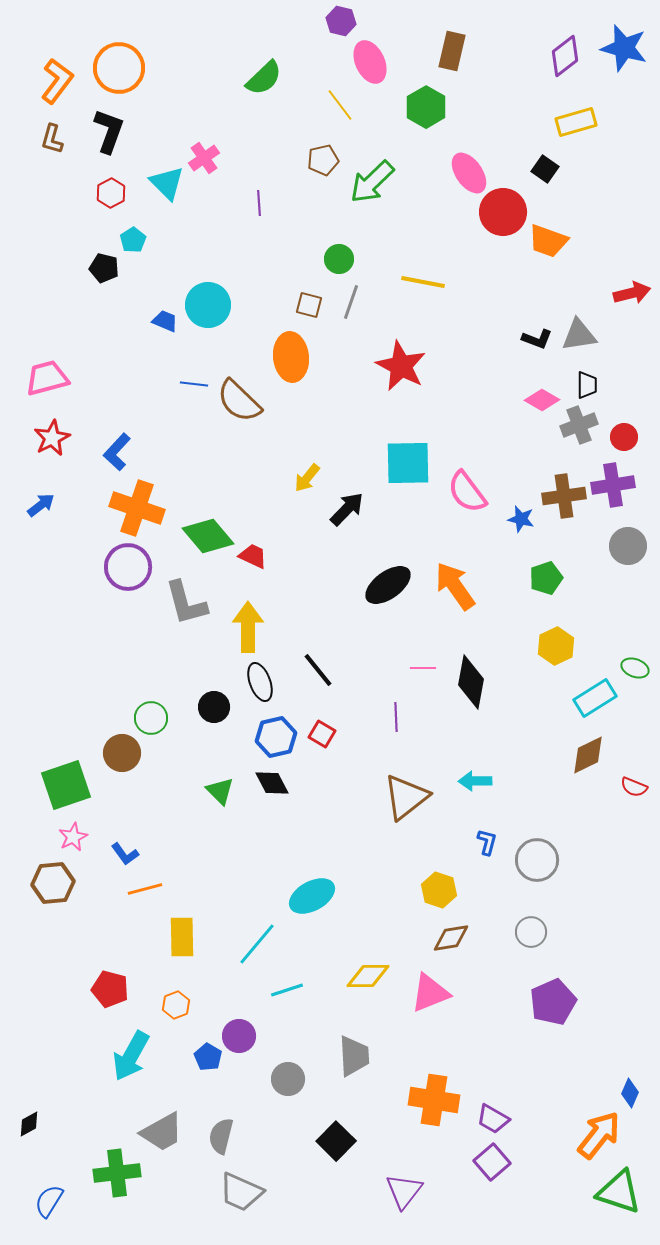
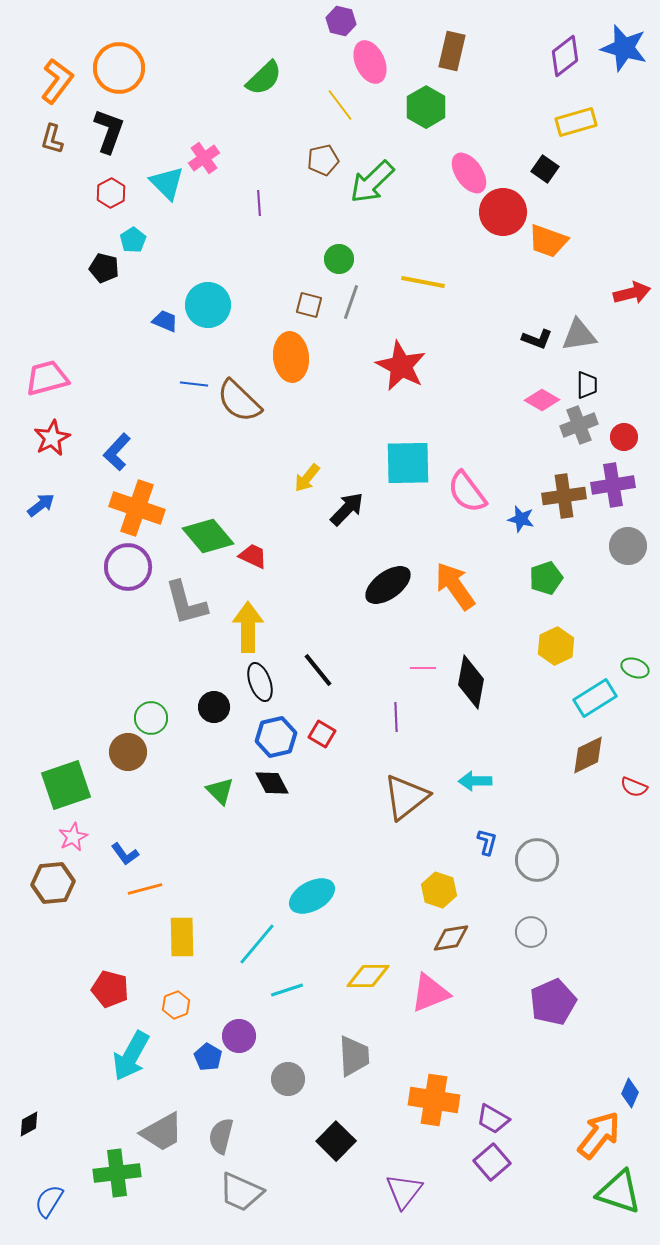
brown circle at (122, 753): moved 6 px right, 1 px up
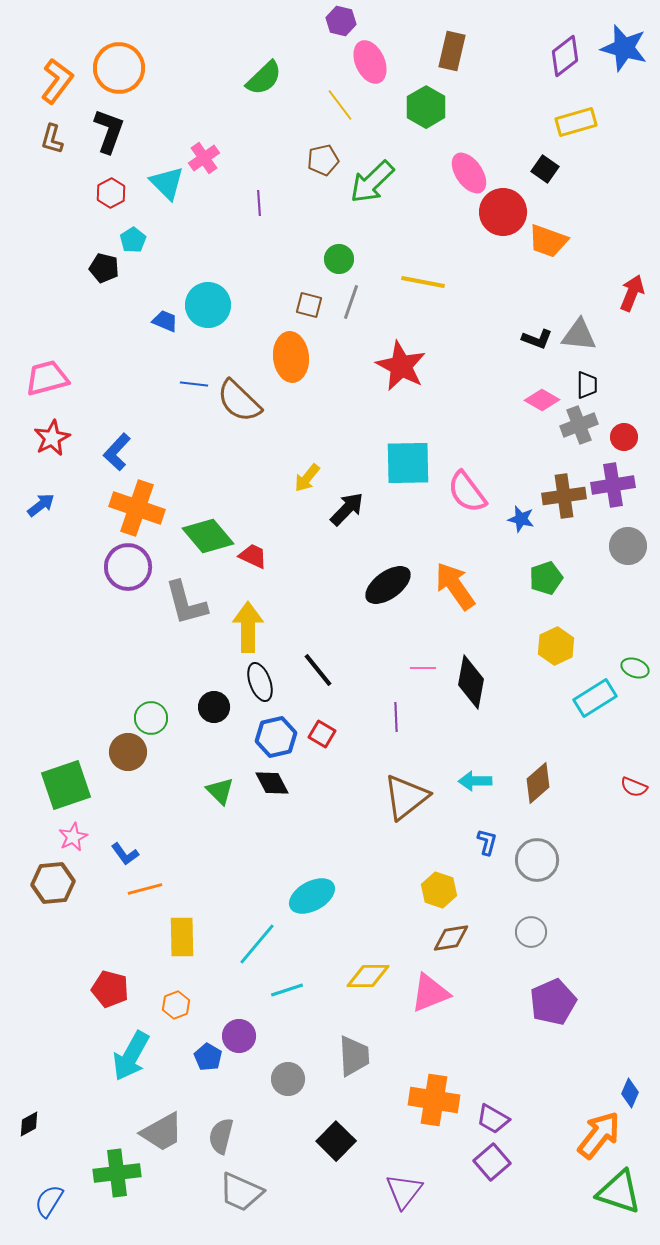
red arrow at (632, 293): rotated 54 degrees counterclockwise
gray triangle at (579, 335): rotated 15 degrees clockwise
brown diamond at (588, 755): moved 50 px left, 28 px down; rotated 15 degrees counterclockwise
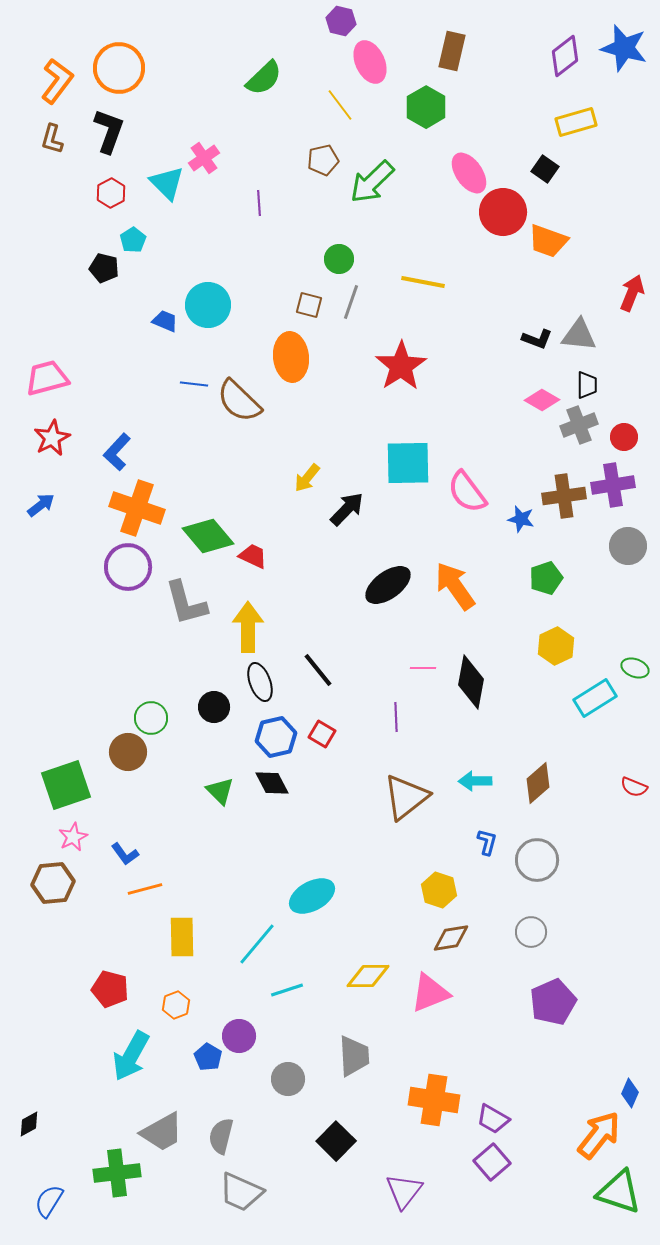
red star at (401, 366): rotated 12 degrees clockwise
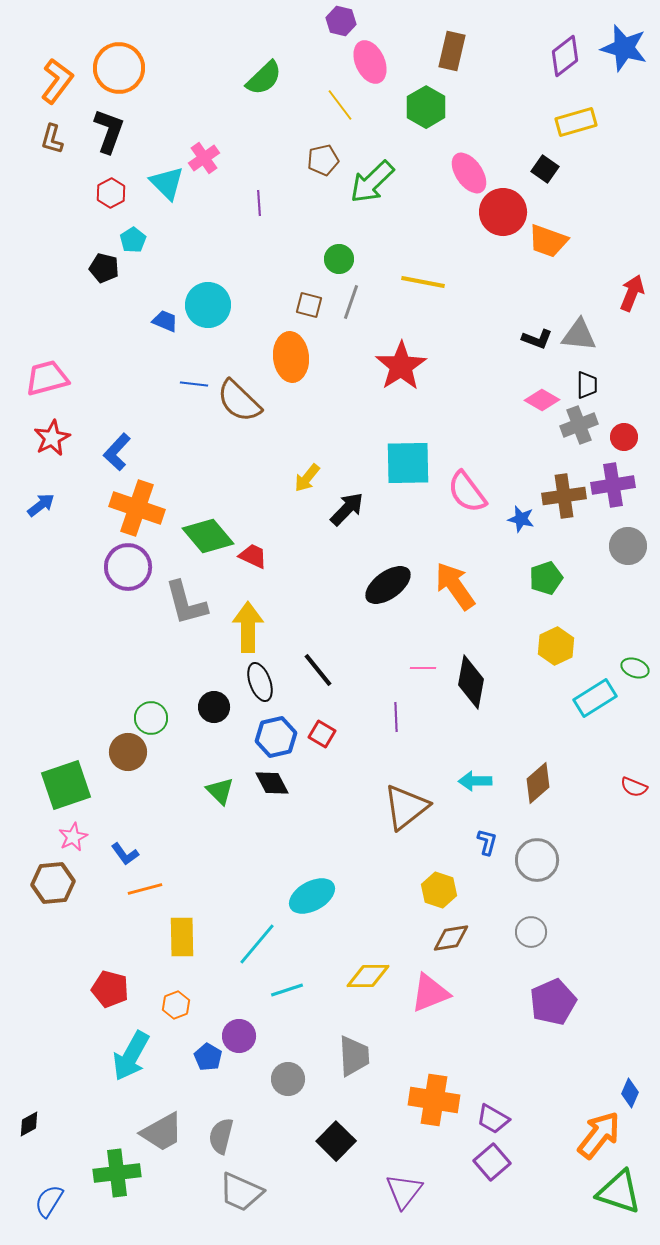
brown triangle at (406, 797): moved 10 px down
